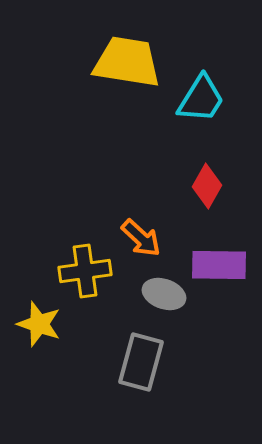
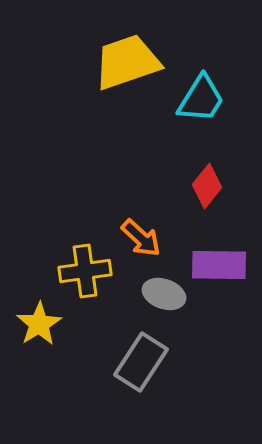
yellow trapezoid: rotated 28 degrees counterclockwise
red diamond: rotated 9 degrees clockwise
yellow star: rotated 21 degrees clockwise
gray rectangle: rotated 18 degrees clockwise
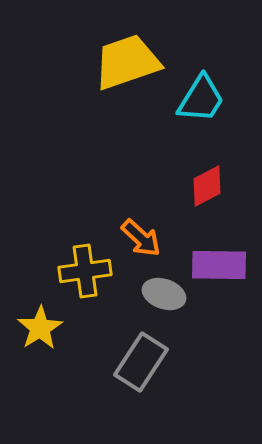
red diamond: rotated 24 degrees clockwise
yellow star: moved 1 px right, 4 px down
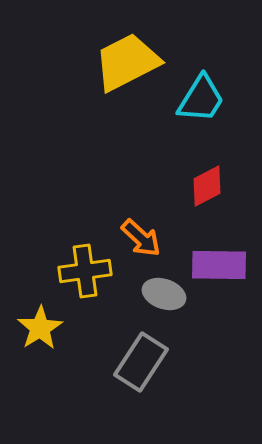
yellow trapezoid: rotated 8 degrees counterclockwise
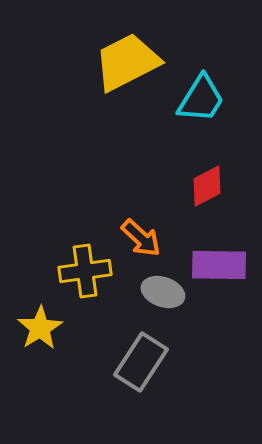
gray ellipse: moved 1 px left, 2 px up
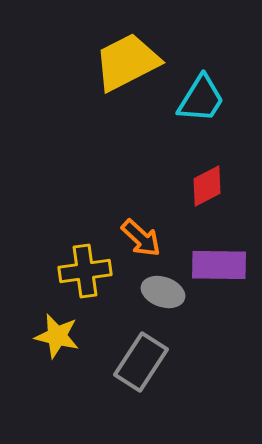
yellow star: moved 17 px right, 8 px down; rotated 27 degrees counterclockwise
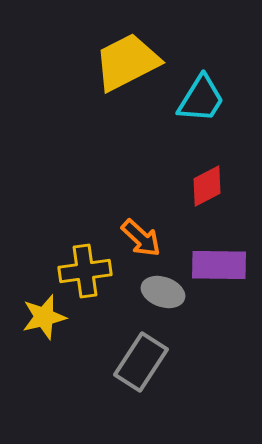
yellow star: moved 13 px left, 19 px up; rotated 27 degrees counterclockwise
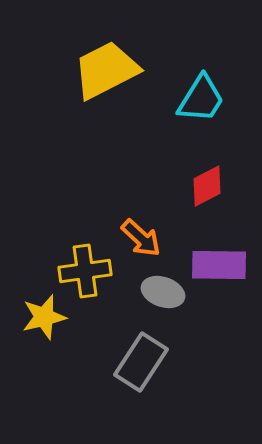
yellow trapezoid: moved 21 px left, 8 px down
